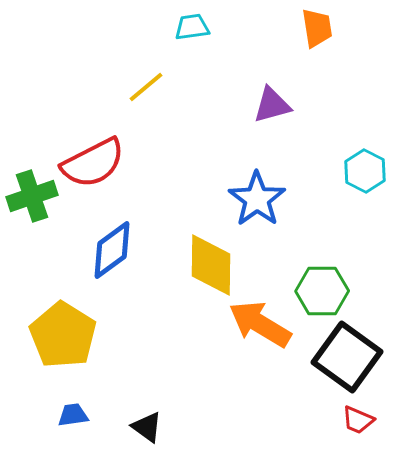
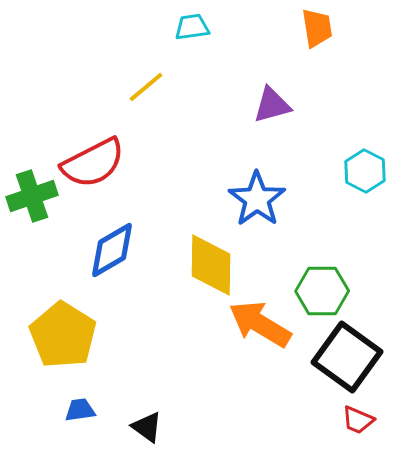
blue diamond: rotated 6 degrees clockwise
blue trapezoid: moved 7 px right, 5 px up
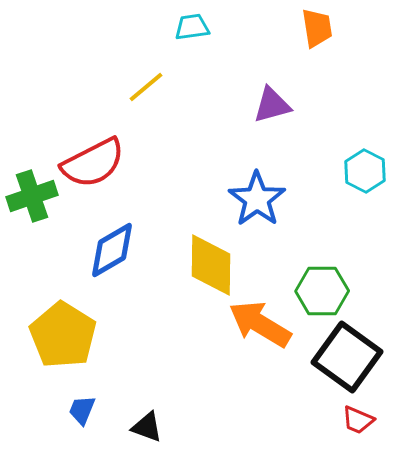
blue trapezoid: moved 2 px right; rotated 60 degrees counterclockwise
black triangle: rotated 16 degrees counterclockwise
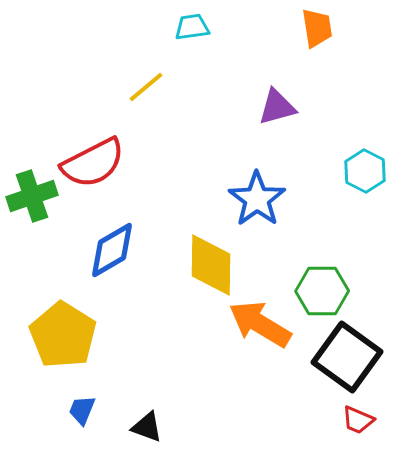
purple triangle: moved 5 px right, 2 px down
